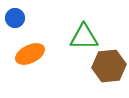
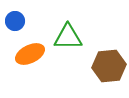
blue circle: moved 3 px down
green triangle: moved 16 px left
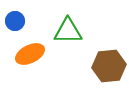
green triangle: moved 6 px up
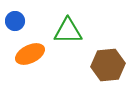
brown hexagon: moved 1 px left, 1 px up
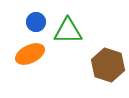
blue circle: moved 21 px right, 1 px down
brown hexagon: rotated 24 degrees clockwise
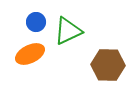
green triangle: rotated 24 degrees counterclockwise
brown hexagon: rotated 16 degrees counterclockwise
